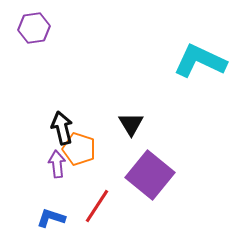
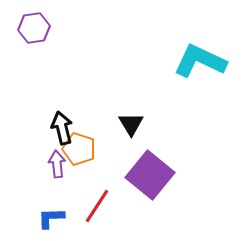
blue L-shape: rotated 20 degrees counterclockwise
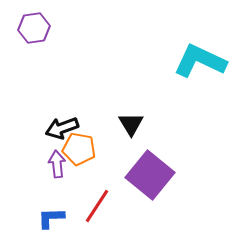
black arrow: rotated 96 degrees counterclockwise
orange pentagon: rotated 8 degrees counterclockwise
